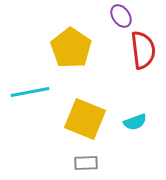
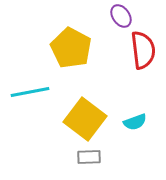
yellow pentagon: rotated 6 degrees counterclockwise
yellow square: rotated 15 degrees clockwise
gray rectangle: moved 3 px right, 6 px up
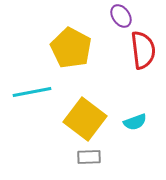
cyan line: moved 2 px right
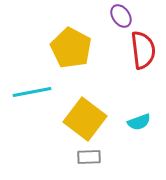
cyan semicircle: moved 4 px right
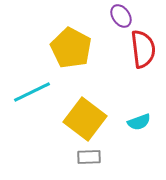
red semicircle: moved 1 px up
cyan line: rotated 15 degrees counterclockwise
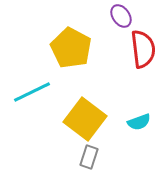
gray rectangle: rotated 70 degrees counterclockwise
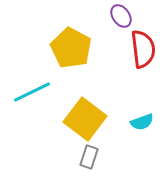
cyan semicircle: moved 3 px right
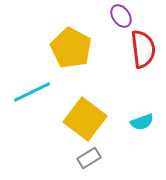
gray rectangle: moved 1 px down; rotated 40 degrees clockwise
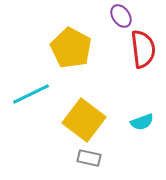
cyan line: moved 1 px left, 2 px down
yellow square: moved 1 px left, 1 px down
gray rectangle: rotated 45 degrees clockwise
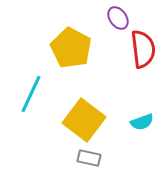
purple ellipse: moved 3 px left, 2 px down
cyan line: rotated 39 degrees counterclockwise
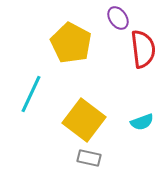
yellow pentagon: moved 5 px up
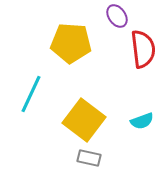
purple ellipse: moved 1 px left, 2 px up
yellow pentagon: rotated 24 degrees counterclockwise
cyan semicircle: moved 1 px up
